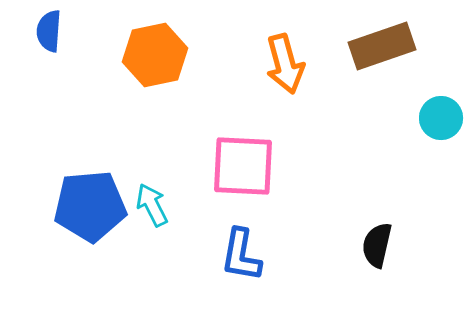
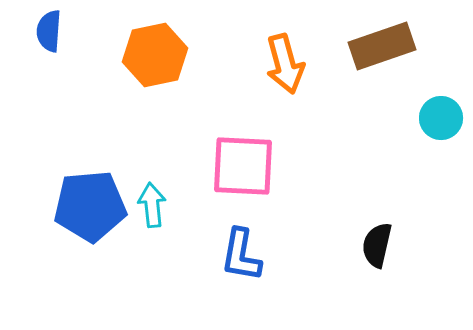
cyan arrow: rotated 21 degrees clockwise
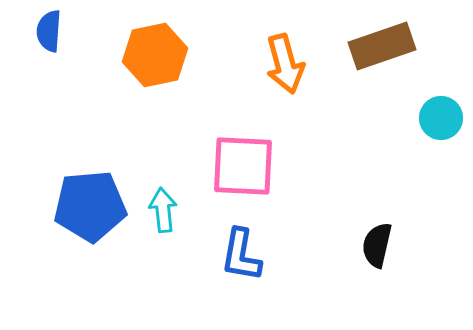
cyan arrow: moved 11 px right, 5 px down
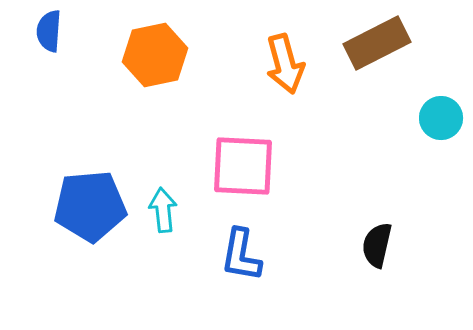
brown rectangle: moved 5 px left, 3 px up; rotated 8 degrees counterclockwise
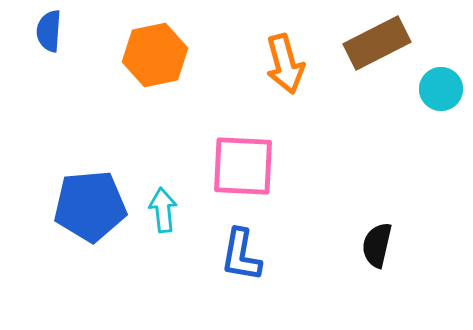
cyan circle: moved 29 px up
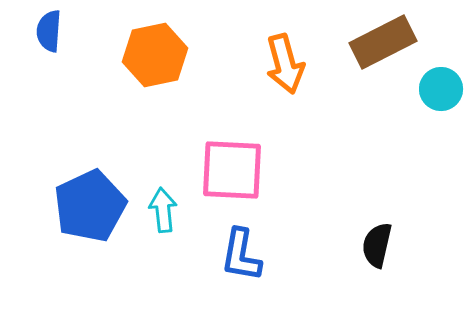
brown rectangle: moved 6 px right, 1 px up
pink square: moved 11 px left, 4 px down
blue pentagon: rotated 20 degrees counterclockwise
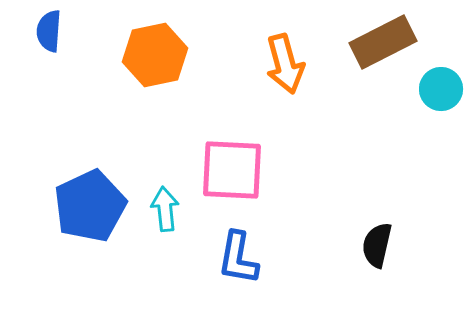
cyan arrow: moved 2 px right, 1 px up
blue L-shape: moved 3 px left, 3 px down
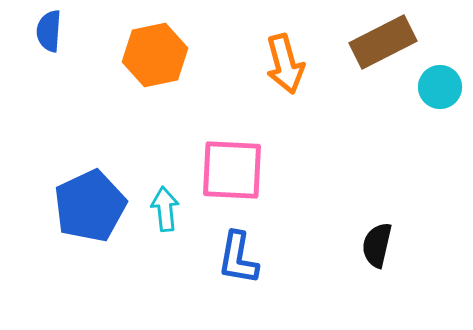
cyan circle: moved 1 px left, 2 px up
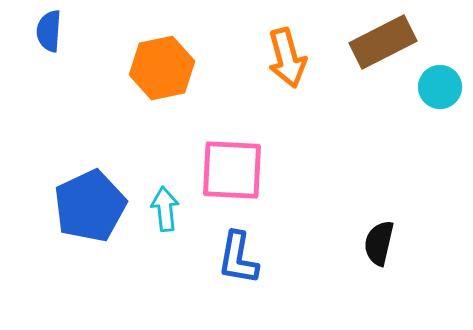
orange hexagon: moved 7 px right, 13 px down
orange arrow: moved 2 px right, 6 px up
black semicircle: moved 2 px right, 2 px up
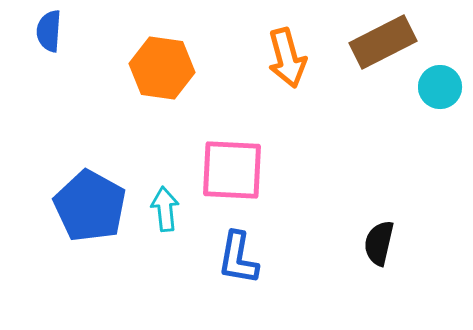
orange hexagon: rotated 20 degrees clockwise
blue pentagon: rotated 18 degrees counterclockwise
